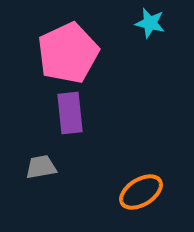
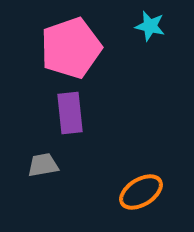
cyan star: moved 3 px down
pink pentagon: moved 3 px right, 5 px up; rotated 6 degrees clockwise
gray trapezoid: moved 2 px right, 2 px up
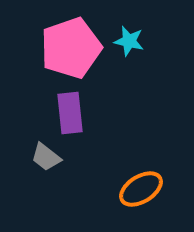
cyan star: moved 21 px left, 15 px down
gray trapezoid: moved 3 px right, 8 px up; rotated 132 degrees counterclockwise
orange ellipse: moved 3 px up
